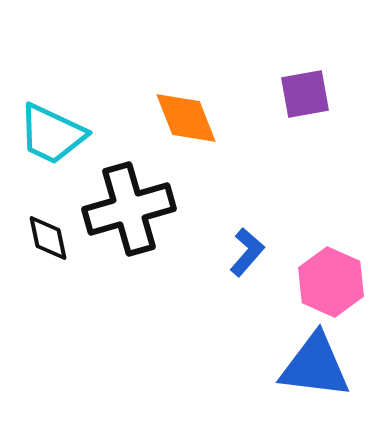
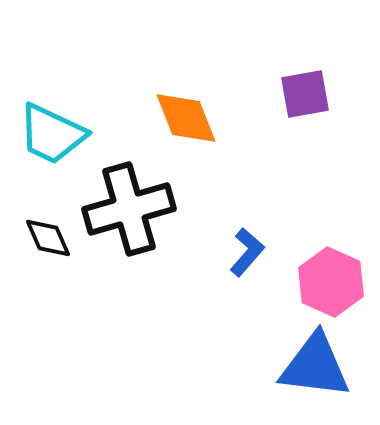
black diamond: rotated 12 degrees counterclockwise
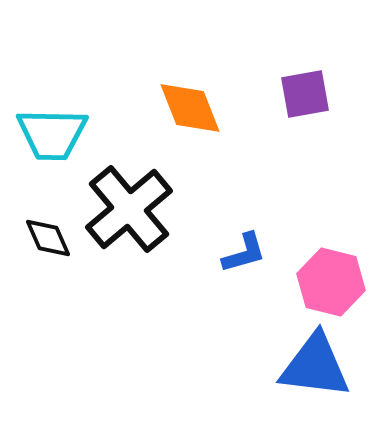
orange diamond: moved 4 px right, 10 px up
cyan trapezoid: rotated 24 degrees counterclockwise
black cross: rotated 24 degrees counterclockwise
blue L-shape: moved 3 px left, 1 px down; rotated 33 degrees clockwise
pink hexagon: rotated 10 degrees counterclockwise
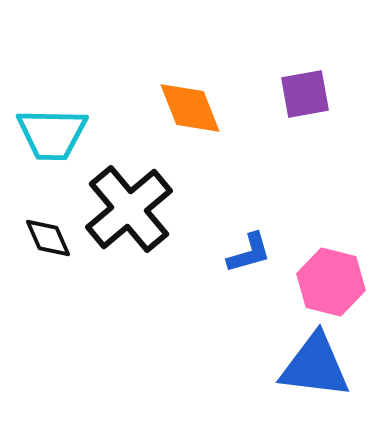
blue L-shape: moved 5 px right
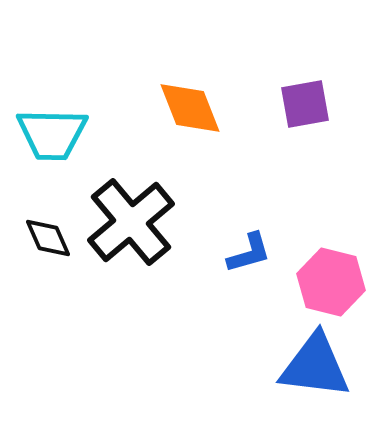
purple square: moved 10 px down
black cross: moved 2 px right, 13 px down
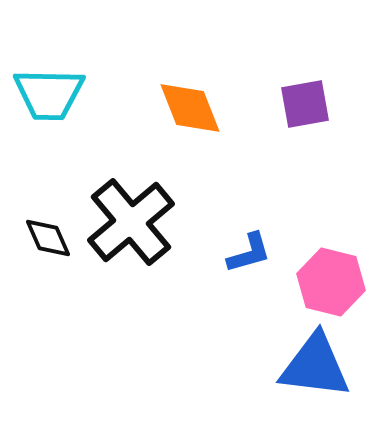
cyan trapezoid: moved 3 px left, 40 px up
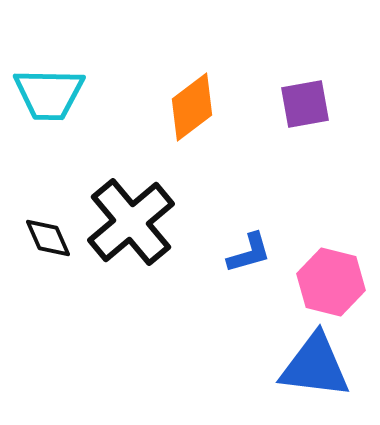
orange diamond: moved 2 px right, 1 px up; rotated 74 degrees clockwise
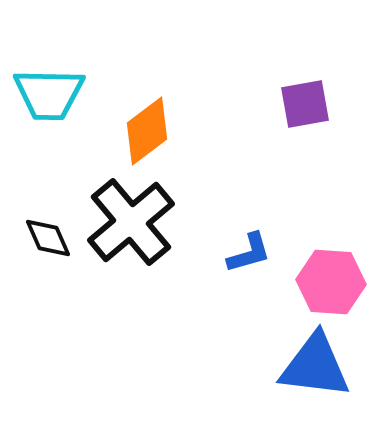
orange diamond: moved 45 px left, 24 px down
pink hexagon: rotated 10 degrees counterclockwise
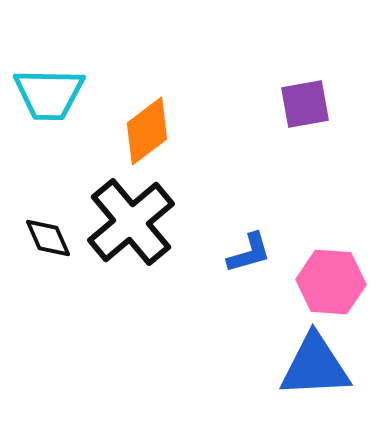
blue triangle: rotated 10 degrees counterclockwise
